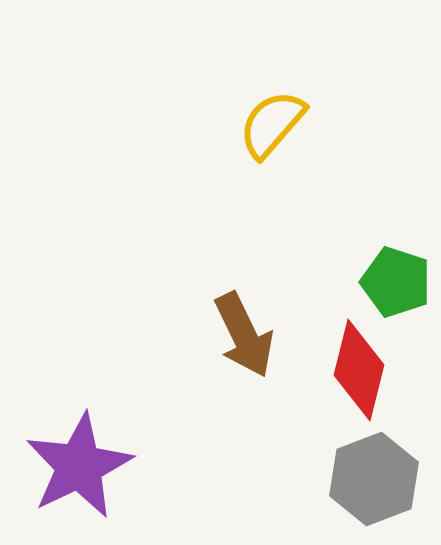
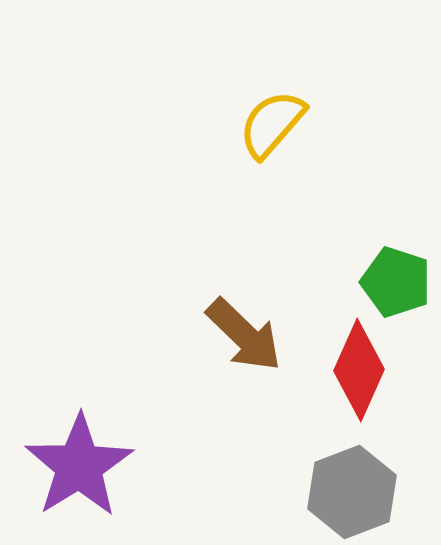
brown arrow: rotated 20 degrees counterclockwise
red diamond: rotated 10 degrees clockwise
purple star: rotated 6 degrees counterclockwise
gray hexagon: moved 22 px left, 13 px down
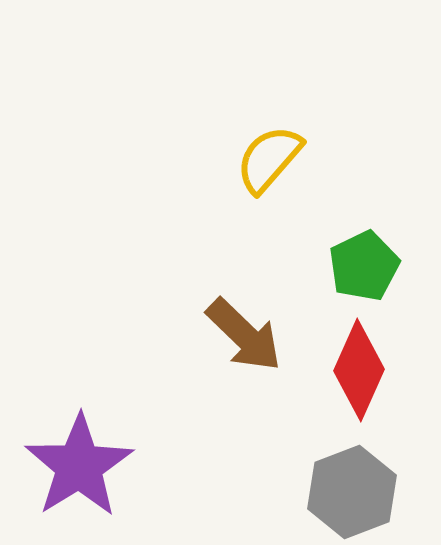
yellow semicircle: moved 3 px left, 35 px down
green pentagon: moved 32 px left, 16 px up; rotated 28 degrees clockwise
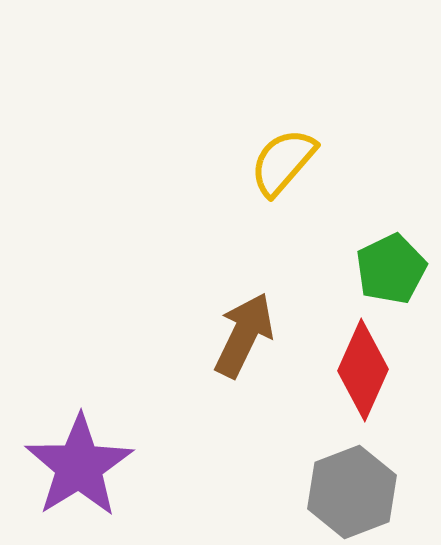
yellow semicircle: moved 14 px right, 3 px down
green pentagon: moved 27 px right, 3 px down
brown arrow: rotated 108 degrees counterclockwise
red diamond: moved 4 px right
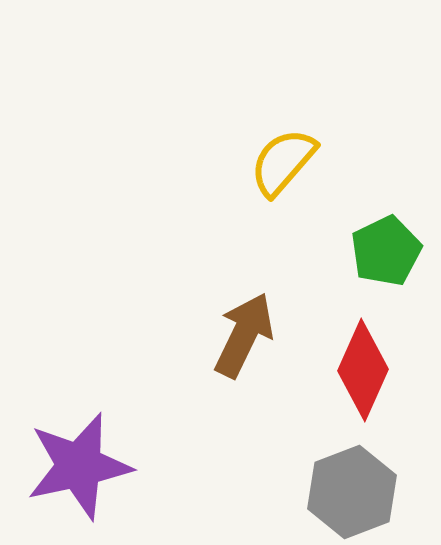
green pentagon: moved 5 px left, 18 px up
purple star: rotated 20 degrees clockwise
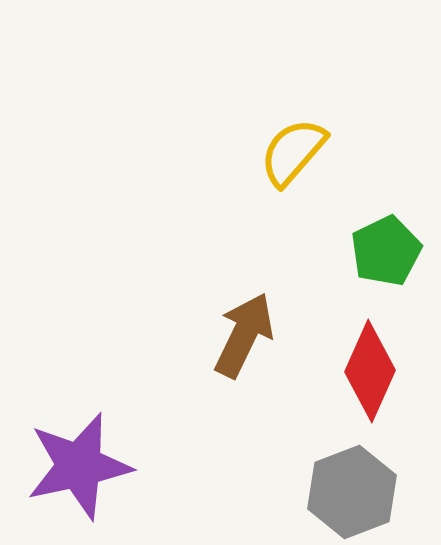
yellow semicircle: moved 10 px right, 10 px up
red diamond: moved 7 px right, 1 px down
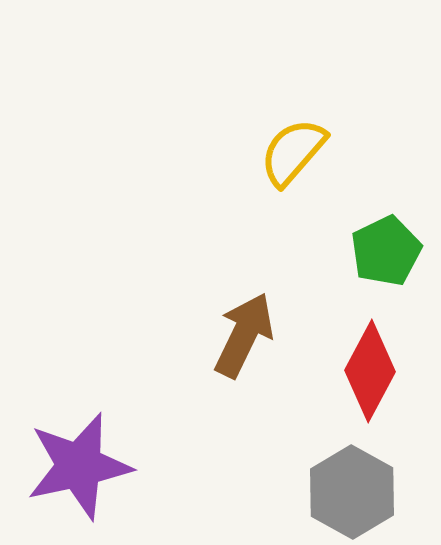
red diamond: rotated 4 degrees clockwise
gray hexagon: rotated 10 degrees counterclockwise
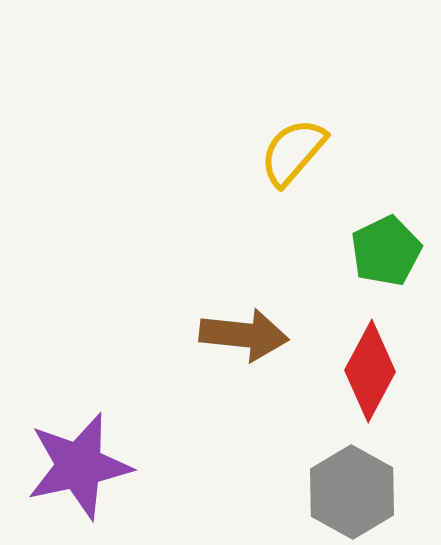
brown arrow: rotated 70 degrees clockwise
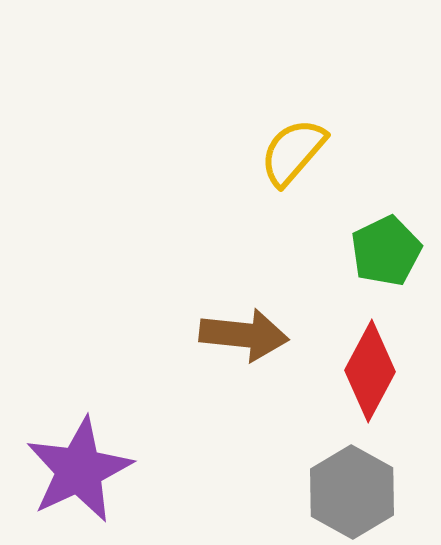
purple star: moved 4 px down; rotated 13 degrees counterclockwise
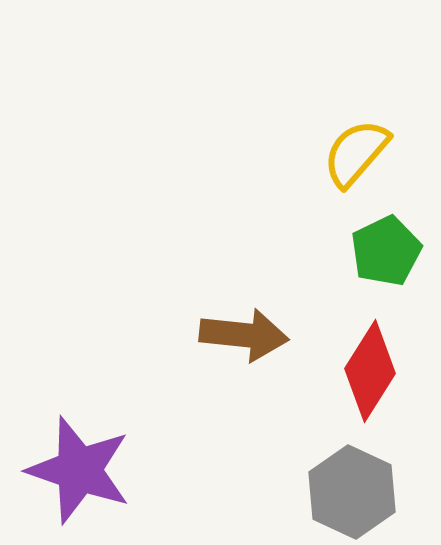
yellow semicircle: moved 63 px right, 1 px down
red diamond: rotated 4 degrees clockwise
purple star: rotated 28 degrees counterclockwise
gray hexagon: rotated 4 degrees counterclockwise
